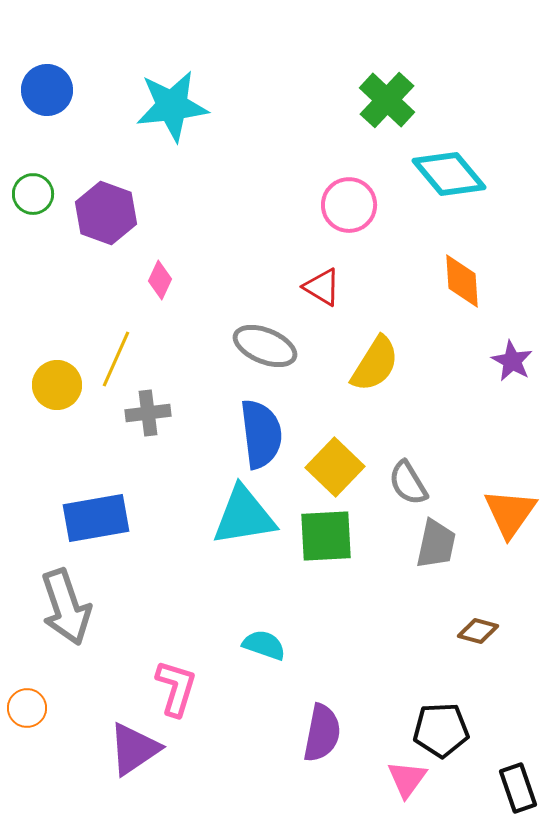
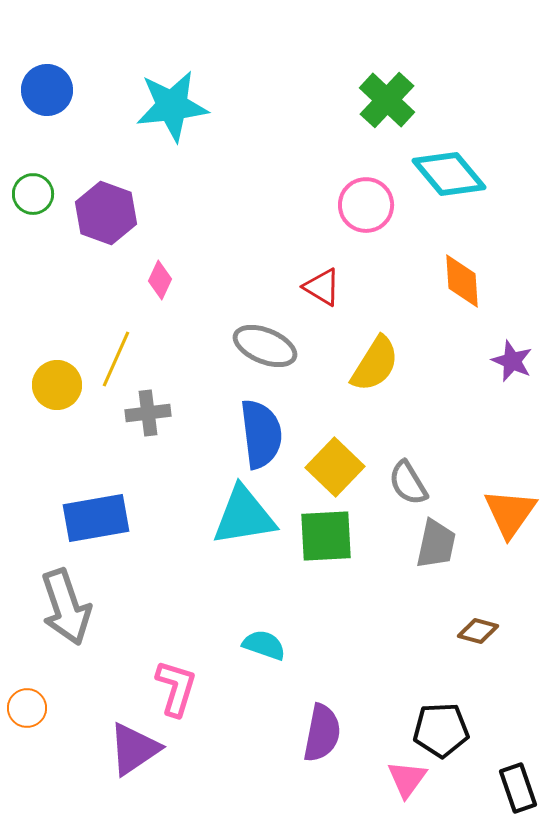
pink circle: moved 17 px right
purple star: rotated 6 degrees counterclockwise
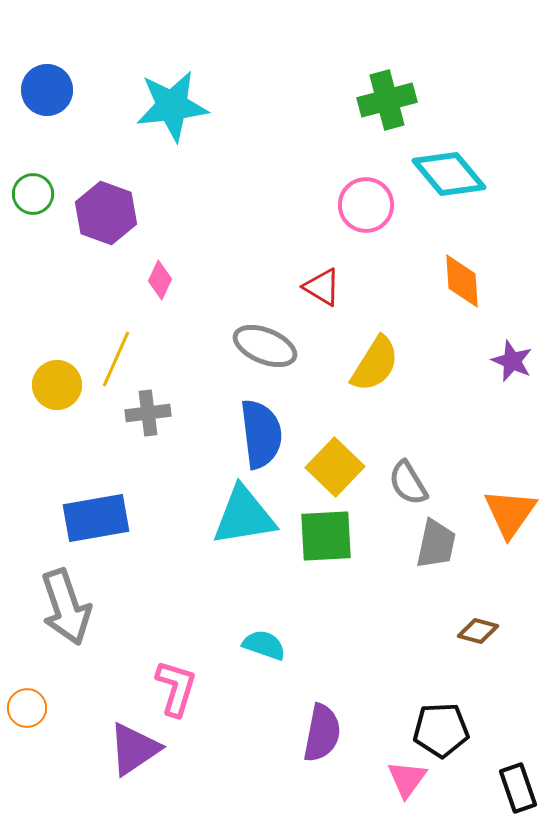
green cross: rotated 32 degrees clockwise
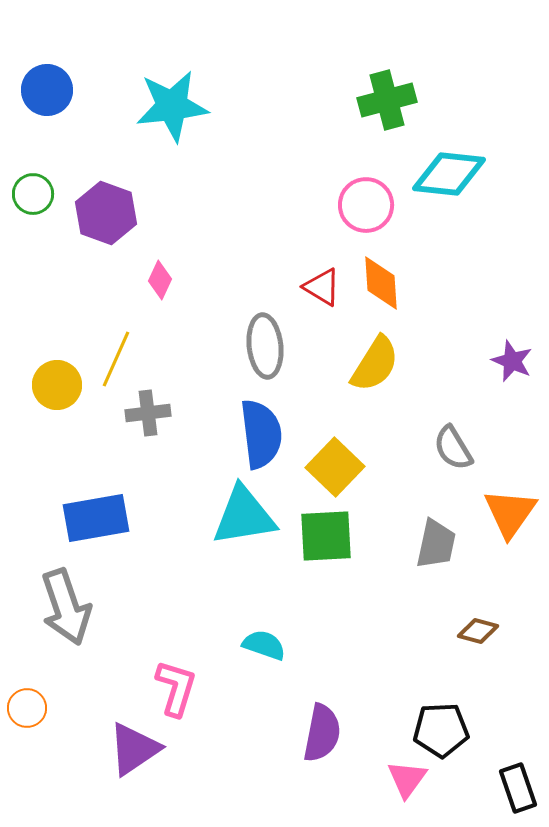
cyan diamond: rotated 44 degrees counterclockwise
orange diamond: moved 81 px left, 2 px down
gray ellipse: rotated 62 degrees clockwise
gray semicircle: moved 45 px right, 35 px up
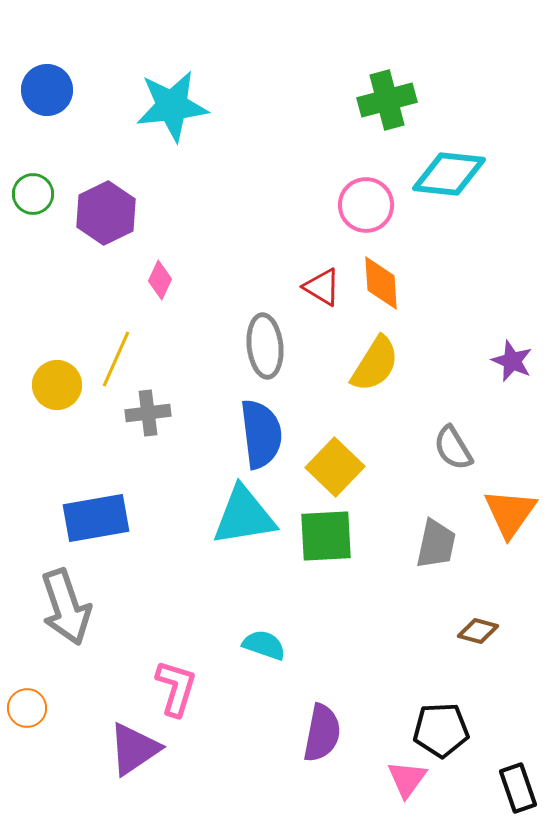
purple hexagon: rotated 14 degrees clockwise
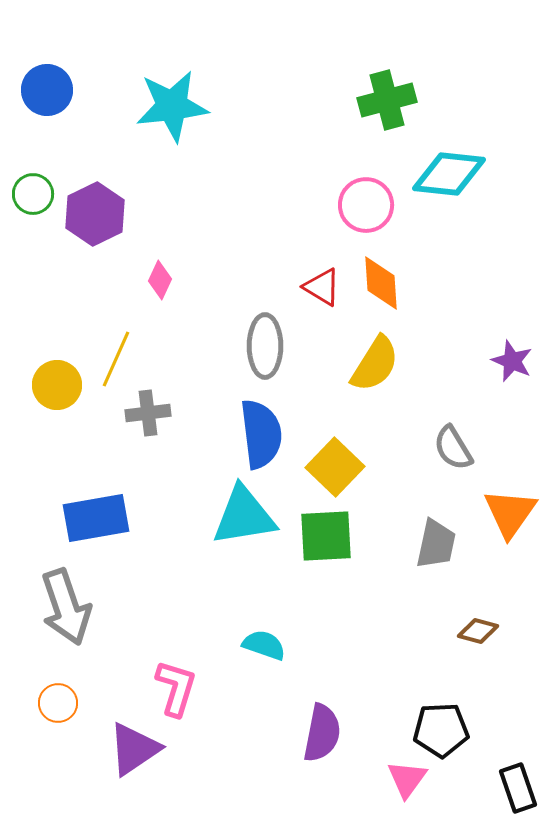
purple hexagon: moved 11 px left, 1 px down
gray ellipse: rotated 6 degrees clockwise
orange circle: moved 31 px right, 5 px up
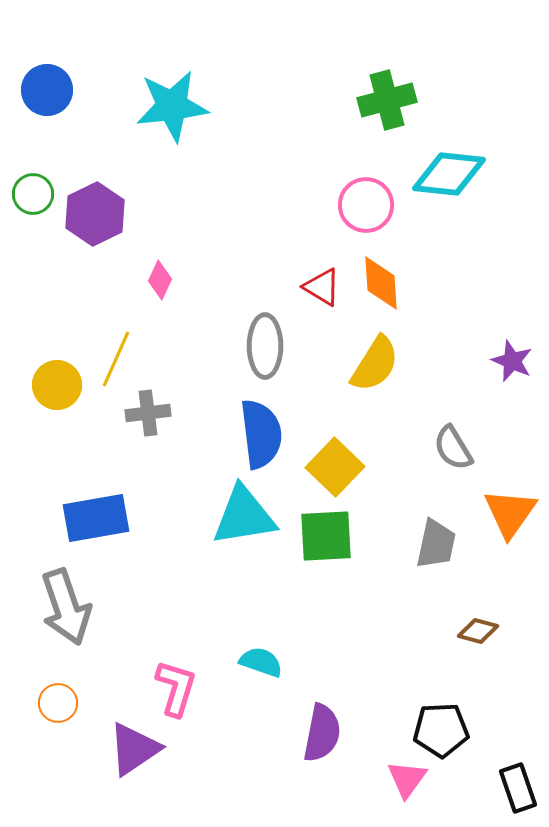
cyan semicircle: moved 3 px left, 17 px down
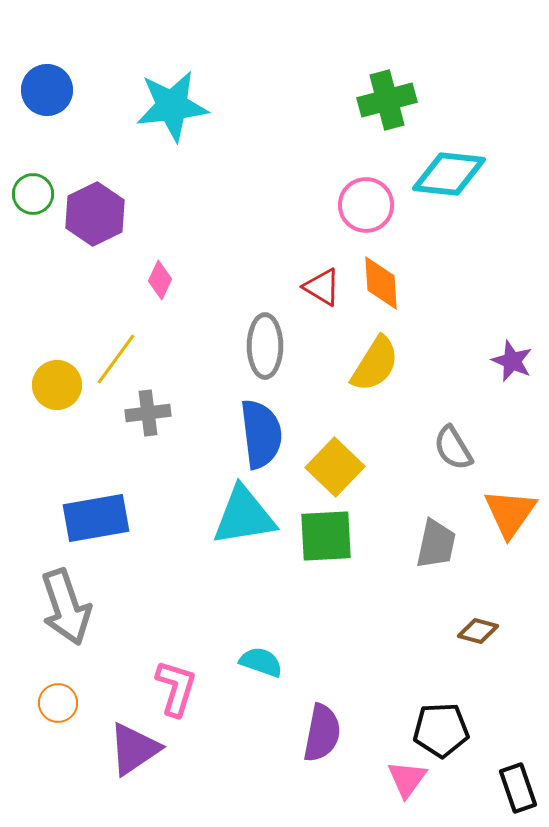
yellow line: rotated 12 degrees clockwise
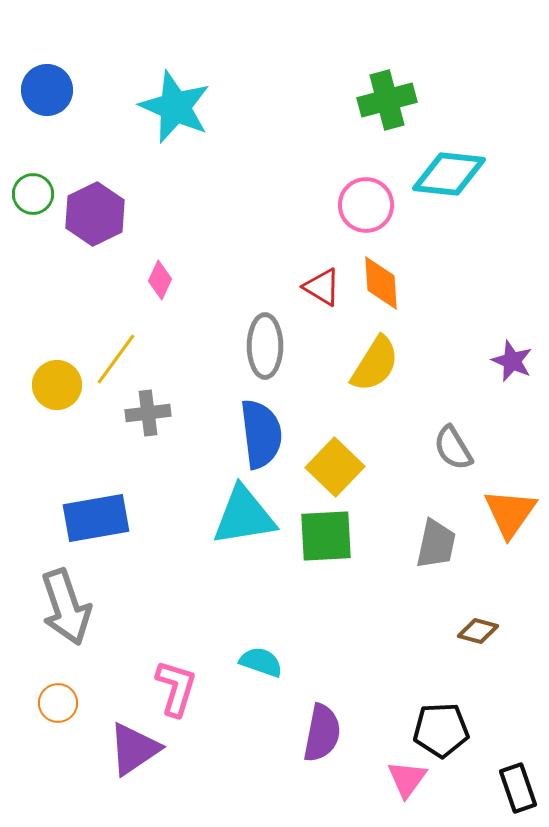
cyan star: moved 3 px right, 1 px down; rotated 30 degrees clockwise
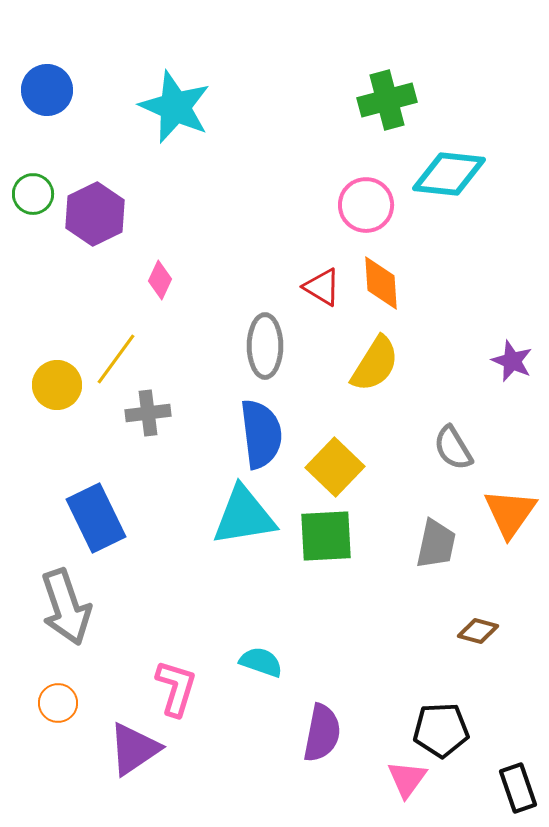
blue rectangle: rotated 74 degrees clockwise
